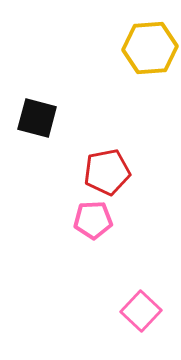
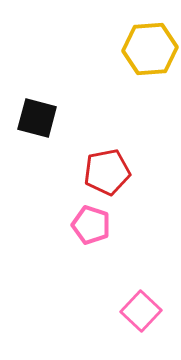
yellow hexagon: moved 1 px down
pink pentagon: moved 2 px left, 5 px down; rotated 21 degrees clockwise
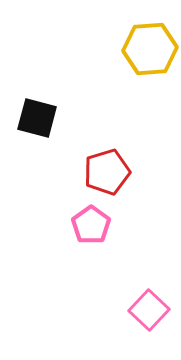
red pentagon: rotated 6 degrees counterclockwise
pink pentagon: rotated 18 degrees clockwise
pink square: moved 8 px right, 1 px up
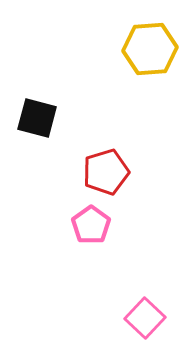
red pentagon: moved 1 px left
pink square: moved 4 px left, 8 px down
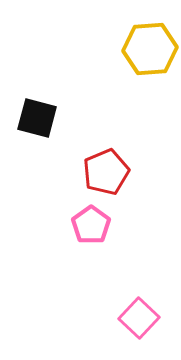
red pentagon: rotated 6 degrees counterclockwise
pink square: moved 6 px left
